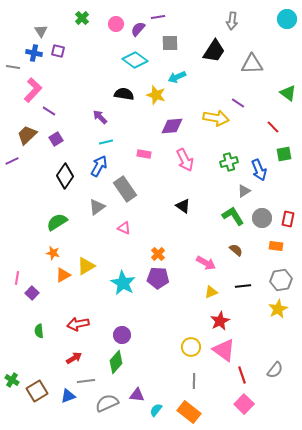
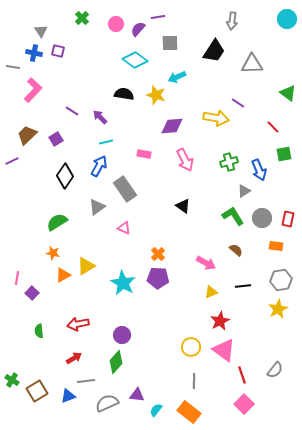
purple line at (49, 111): moved 23 px right
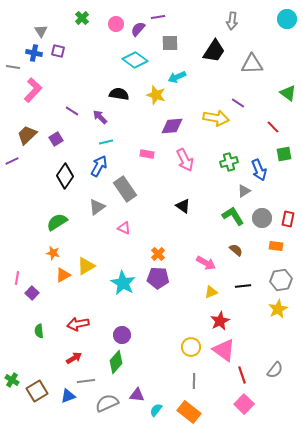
black semicircle at (124, 94): moved 5 px left
pink rectangle at (144, 154): moved 3 px right
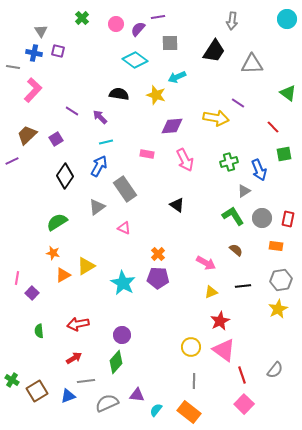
black triangle at (183, 206): moved 6 px left, 1 px up
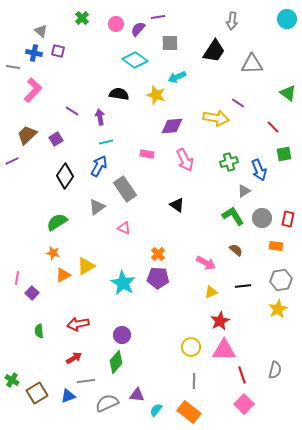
gray triangle at (41, 31): rotated 16 degrees counterclockwise
purple arrow at (100, 117): rotated 35 degrees clockwise
pink triangle at (224, 350): rotated 35 degrees counterclockwise
gray semicircle at (275, 370): rotated 24 degrees counterclockwise
brown square at (37, 391): moved 2 px down
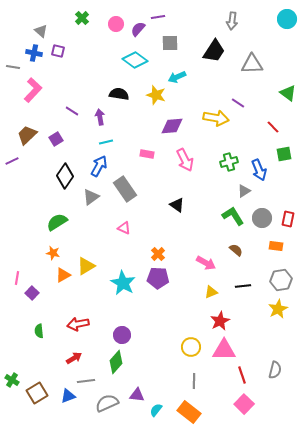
gray triangle at (97, 207): moved 6 px left, 10 px up
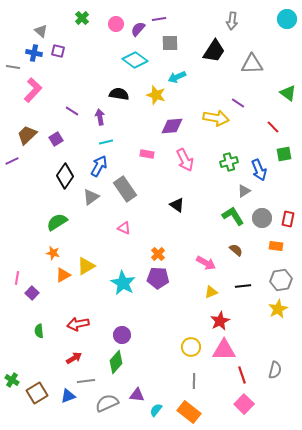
purple line at (158, 17): moved 1 px right, 2 px down
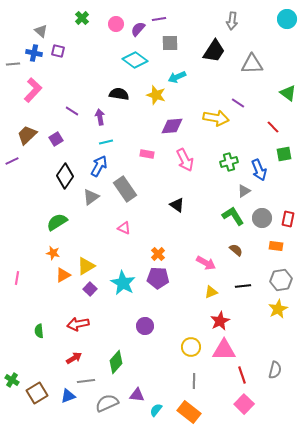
gray line at (13, 67): moved 3 px up; rotated 16 degrees counterclockwise
purple square at (32, 293): moved 58 px right, 4 px up
purple circle at (122, 335): moved 23 px right, 9 px up
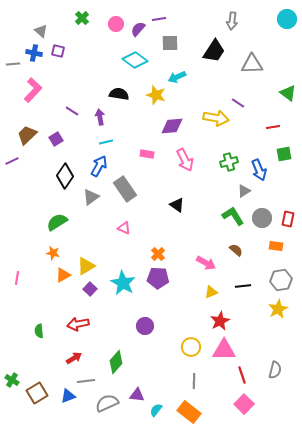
red line at (273, 127): rotated 56 degrees counterclockwise
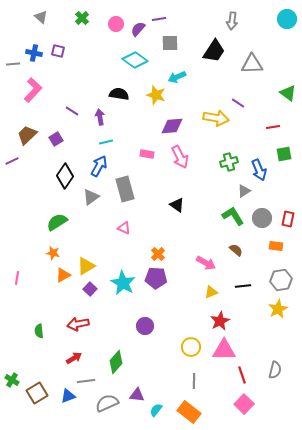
gray triangle at (41, 31): moved 14 px up
pink arrow at (185, 160): moved 5 px left, 3 px up
gray rectangle at (125, 189): rotated 20 degrees clockwise
purple pentagon at (158, 278): moved 2 px left
